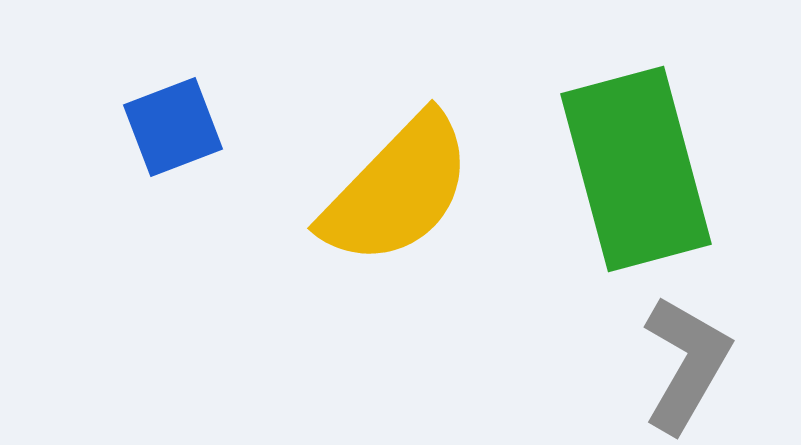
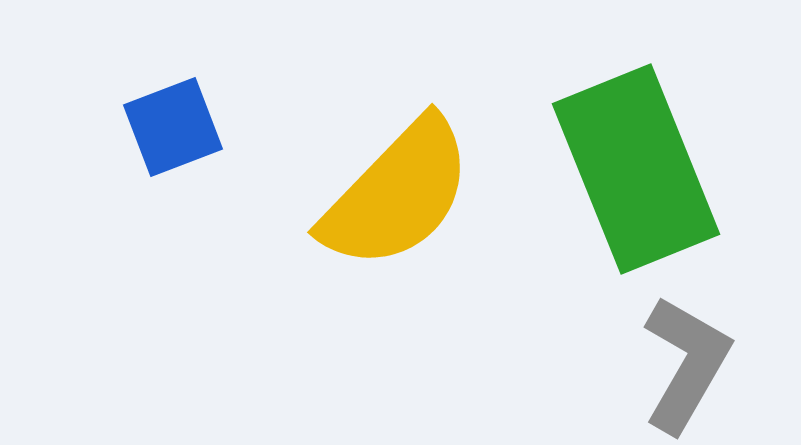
green rectangle: rotated 7 degrees counterclockwise
yellow semicircle: moved 4 px down
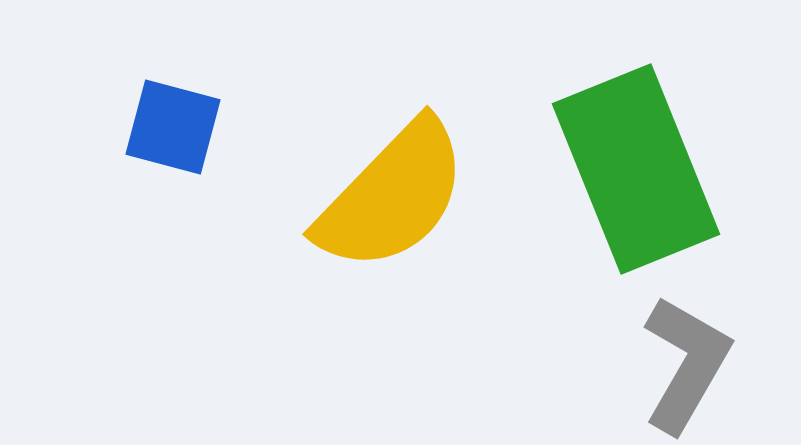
blue square: rotated 36 degrees clockwise
yellow semicircle: moved 5 px left, 2 px down
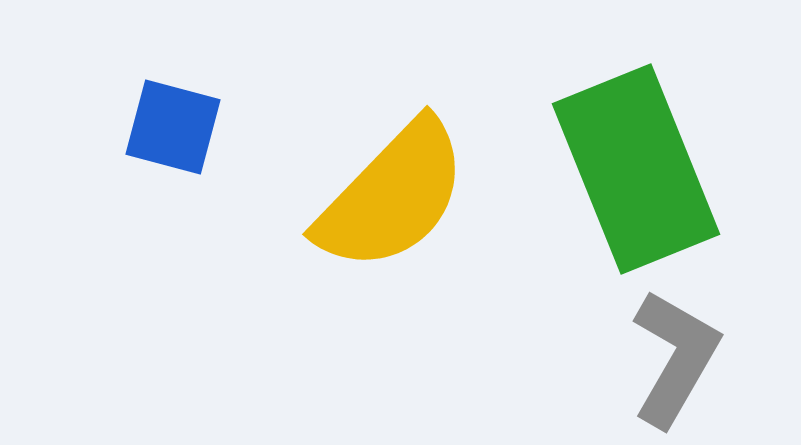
gray L-shape: moved 11 px left, 6 px up
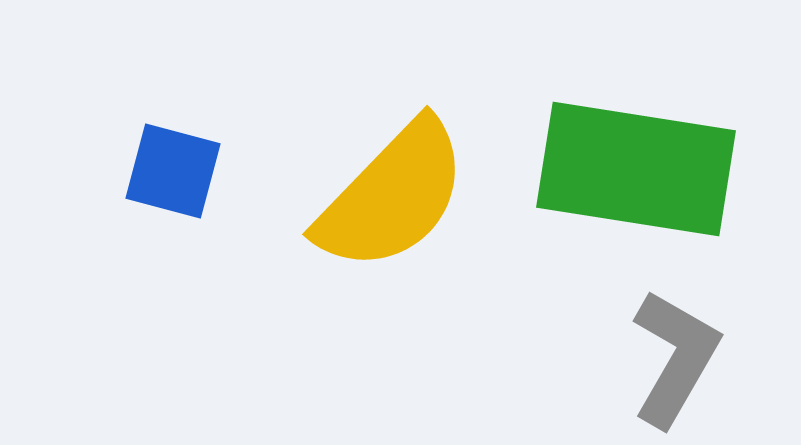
blue square: moved 44 px down
green rectangle: rotated 59 degrees counterclockwise
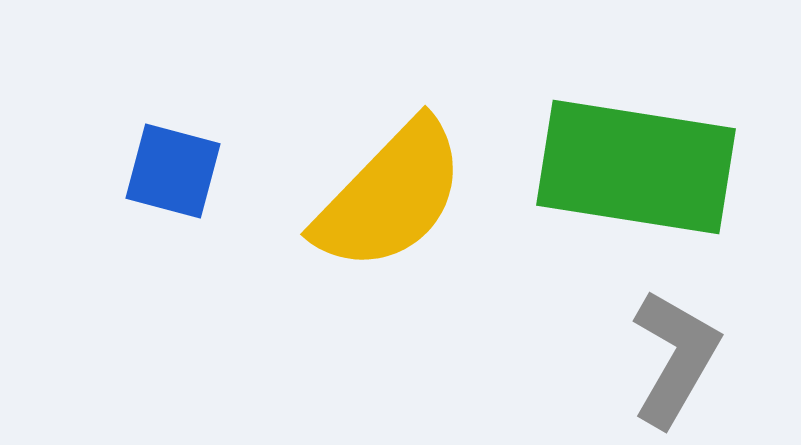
green rectangle: moved 2 px up
yellow semicircle: moved 2 px left
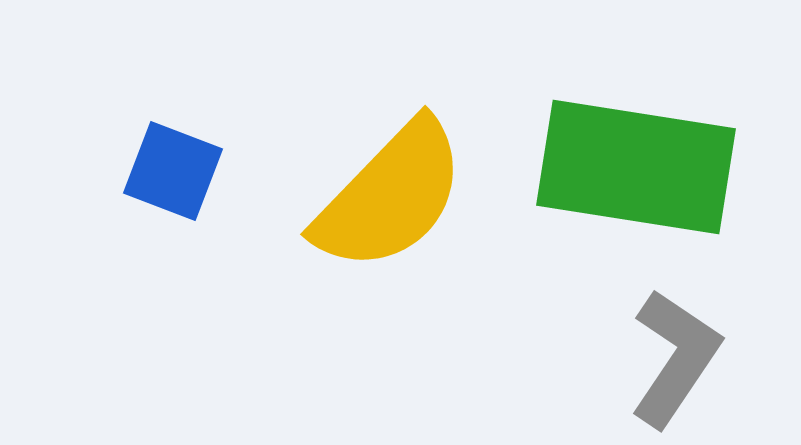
blue square: rotated 6 degrees clockwise
gray L-shape: rotated 4 degrees clockwise
